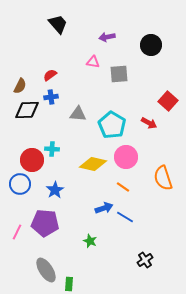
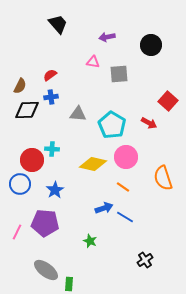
gray ellipse: rotated 20 degrees counterclockwise
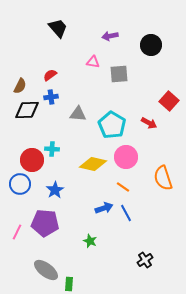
black trapezoid: moved 4 px down
purple arrow: moved 3 px right, 1 px up
red square: moved 1 px right
blue line: moved 1 px right, 4 px up; rotated 30 degrees clockwise
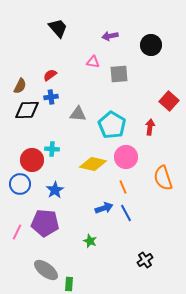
red arrow: moved 1 px right, 4 px down; rotated 112 degrees counterclockwise
orange line: rotated 32 degrees clockwise
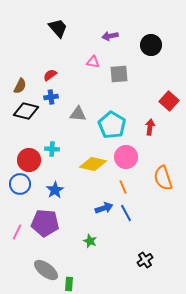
black diamond: moved 1 px left, 1 px down; rotated 15 degrees clockwise
red circle: moved 3 px left
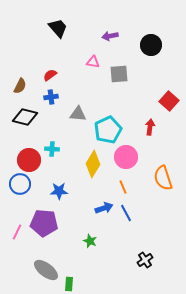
black diamond: moved 1 px left, 6 px down
cyan pentagon: moved 4 px left, 5 px down; rotated 16 degrees clockwise
yellow diamond: rotated 72 degrees counterclockwise
blue star: moved 4 px right, 1 px down; rotated 30 degrees clockwise
purple pentagon: moved 1 px left
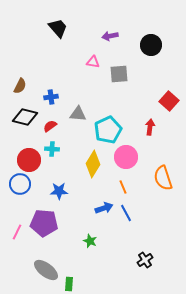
red semicircle: moved 51 px down
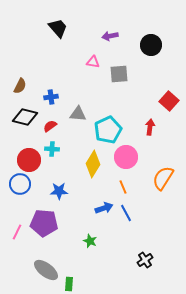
orange semicircle: rotated 50 degrees clockwise
